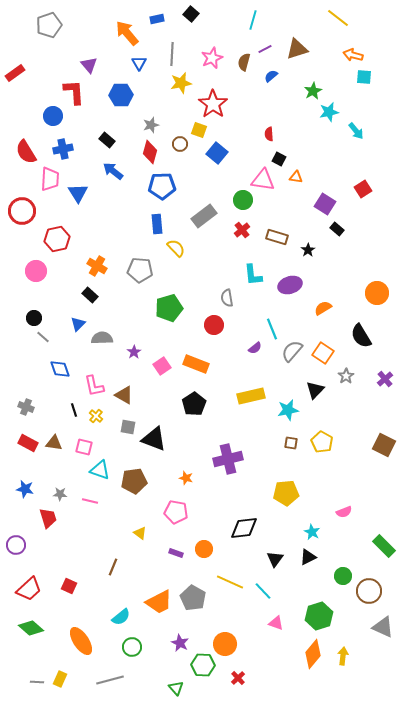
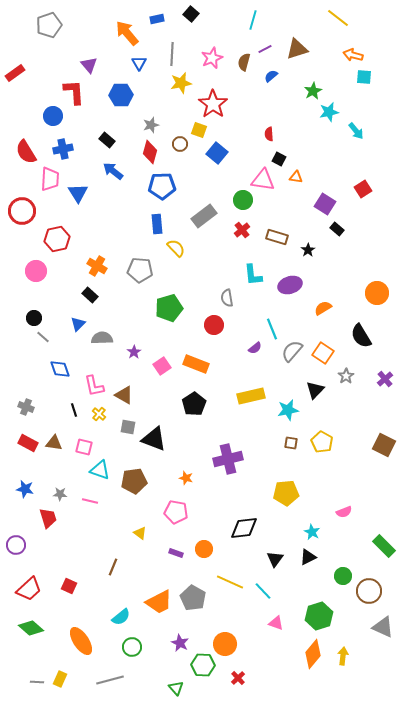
yellow cross at (96, 416): moved 3 px right, 2 px up
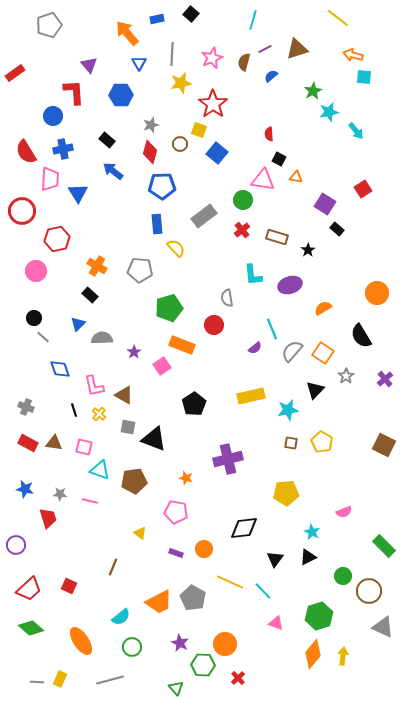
orange rectangle at (196, 364): moved 14 px left, 19 px up
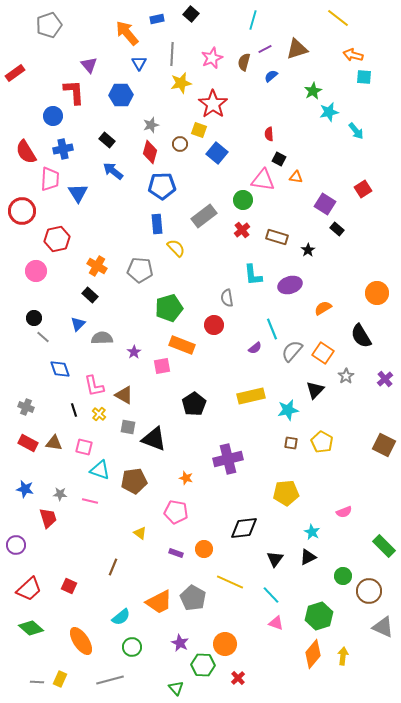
pink square at (162, 366): rotated 24 degrees clockwise
cyan line at (263, 591): moved 8 px right, 4 px down
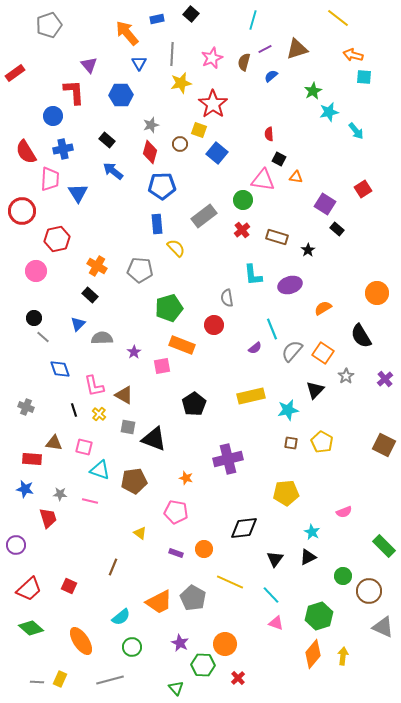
red rectangle at (28, 443): moved 4 px right, 16 px down; rotated 24 degrees counterclockwise
